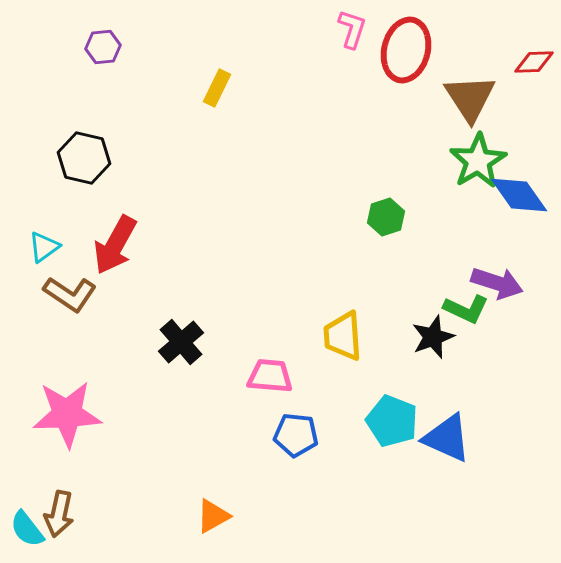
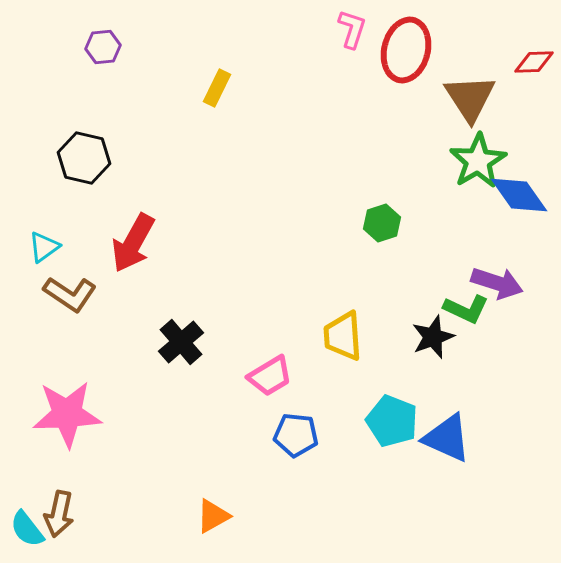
green hexagon: moved 4 px left, 6 px down
red arrow: moved 18 px right, 2 px up
pink trapezoid: rotated 144 degrees clockwise
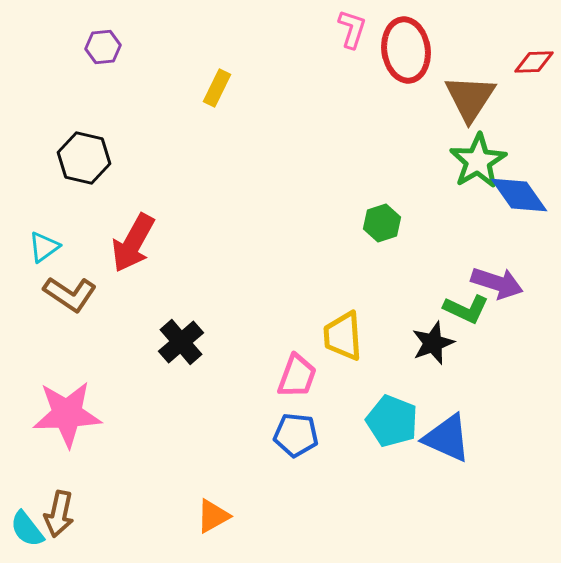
red ellipse: rotated 22 degrees counterclockwise
brown triangle: rotated 6 degrees clockwise
black star: moved 6 px down
pink trapezoid: moved 27 px right; rotated 39 degrees counterclockwise
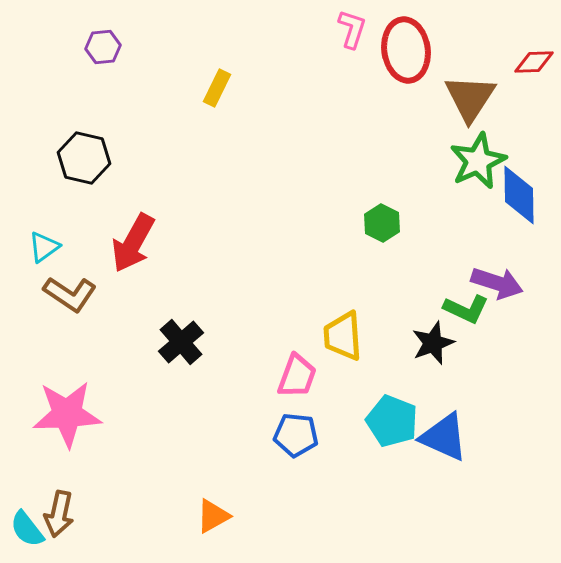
green star: rotated 6 degrees clockwise
blue diamond: rotated 34 degrees clockwise
green hexagon: rotated 15 degrees counterclockwise
blue triangle: moved 3 px left, 1 px up
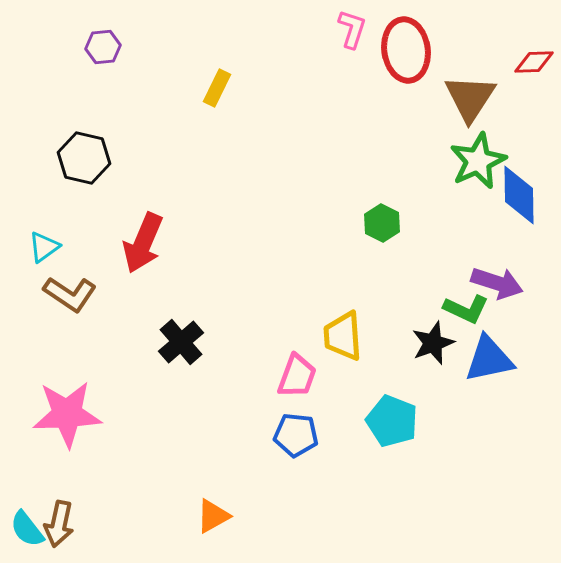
red arrow: moved 10 px right; rotated 6 degrees counterclockwise
blue triangle: moved 45 px right, 78 px up; rotated 36 degrees counterclockwise
brown arrow: moved 10 px down
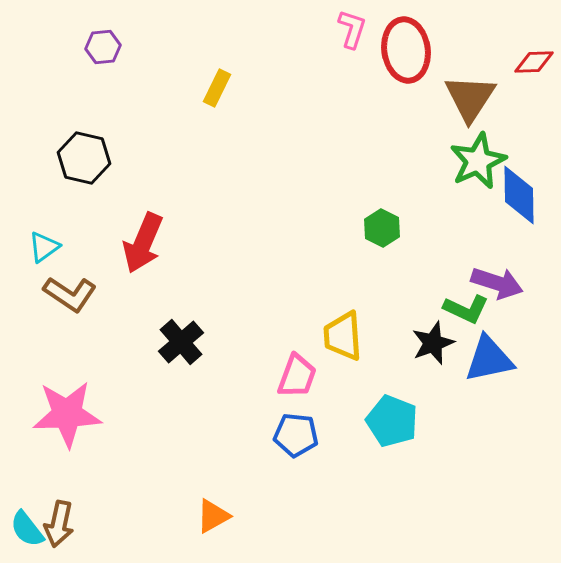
green hexagon: moved 5 px down
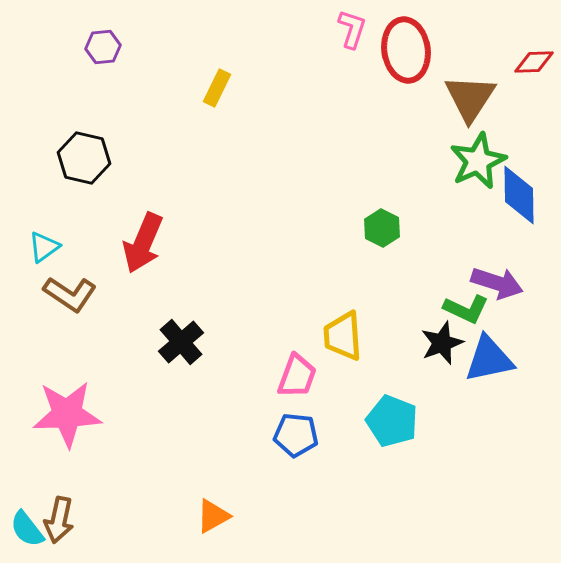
black star: moved 9 px right
brown arrow: moved 4 px up
